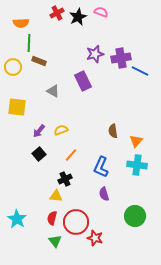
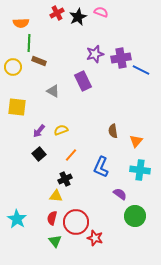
blue line: moved 1 px right, 1 px up
cyan cross: moved 3 px right, 5 px down
purple semicircle: moved 16 px right; rotated 144 degrees clockwise
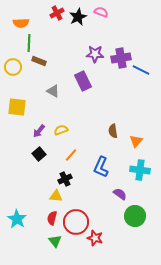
purple star: rotated 18 degrees clockwise
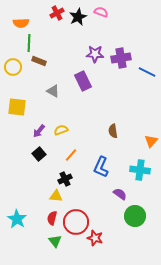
blue line: moved 6 px right, 2 px down
orange triangle: moved 15 px right
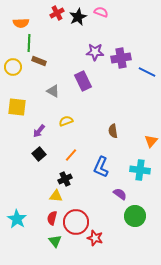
purple star: moved 2 px up
yellow semicircle: moved 5 px right, 9 px up
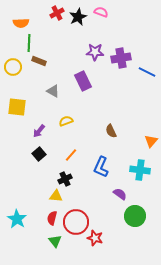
brown semicircle: moved 2 px left; rotated 16 degrees counterclockwise
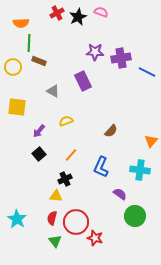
brown semicircle: rotated 112 degrees counterclockwise
